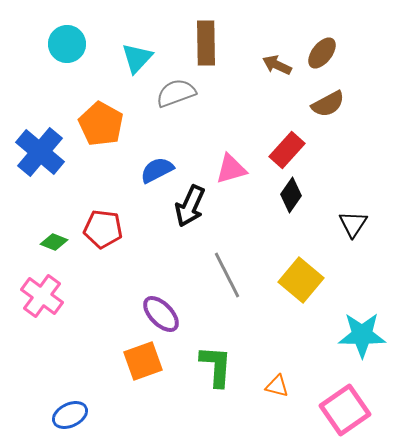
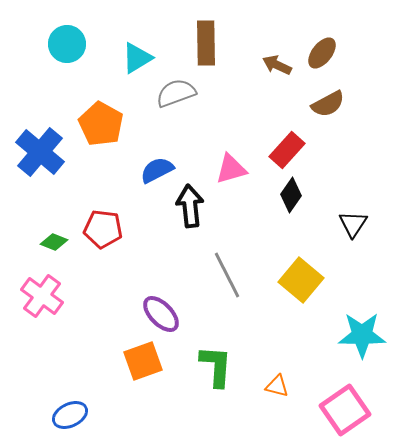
cyan triangle: rotated 16 degrees clockwise
black arrow: rotated 150 degrees clockwise
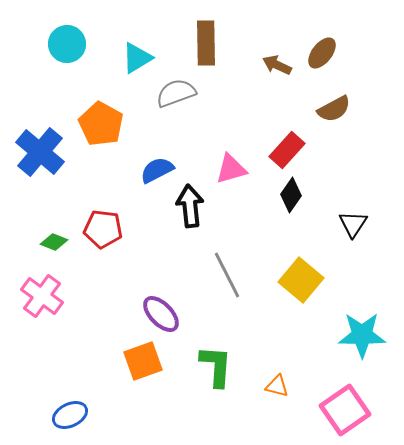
brown semicircle: moved 6 px right, 5 px down
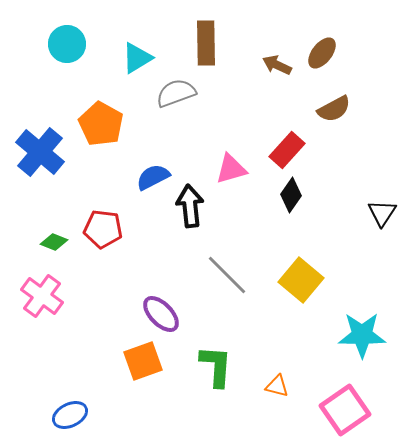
blue semicircle: moved 4 px left, 7 px down
black triangle: moved 29 px right, 11 px up
gray line: rotated 18 degrees counterclockwise
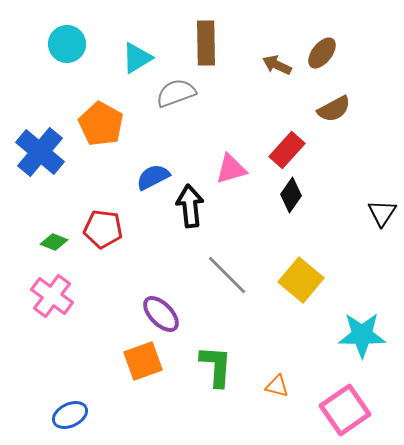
pink cross: moved 10 px right
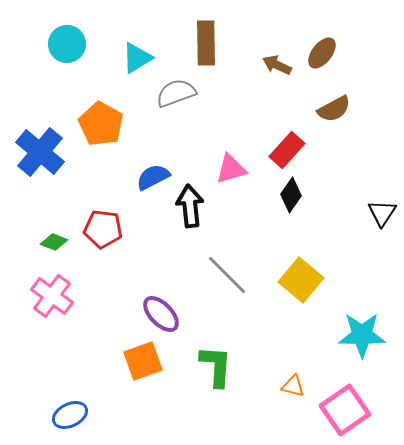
orange triangle: moved 16 px right
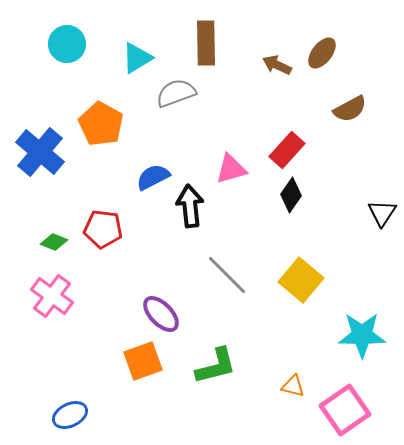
brown semicircle: moved 16 px right
green L-shape: rotated 72 degrees clockwise
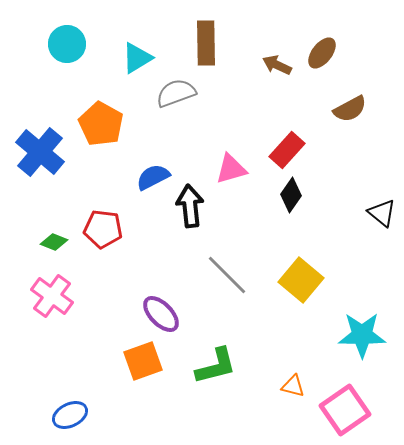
black triangle: rotated 24 degrees counterclockwise
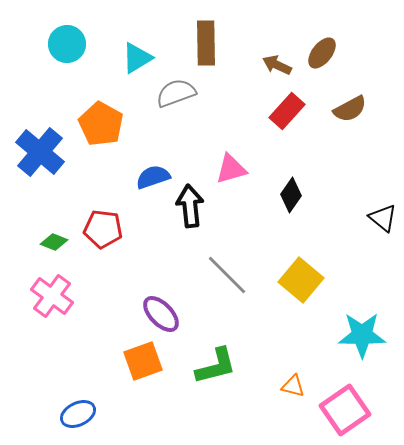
red rectangle: moved 39 px up
blue semicircle: rotated 8 degrees clockwise
black triangle: moved 1 px right, 5 px down
blue ellipse: moved 8 px right, 1 px up
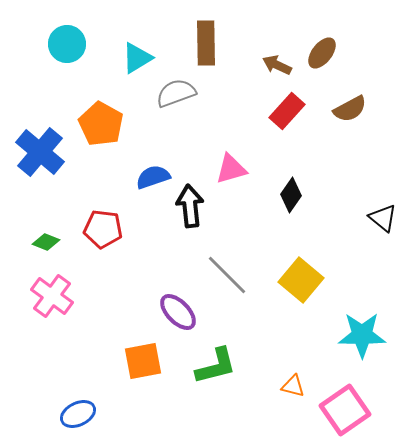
green diamond: moved 8 px left
purple ellipse: moved 17 px right, 2 px up
orange square: rotated 9 degrees clockwise
